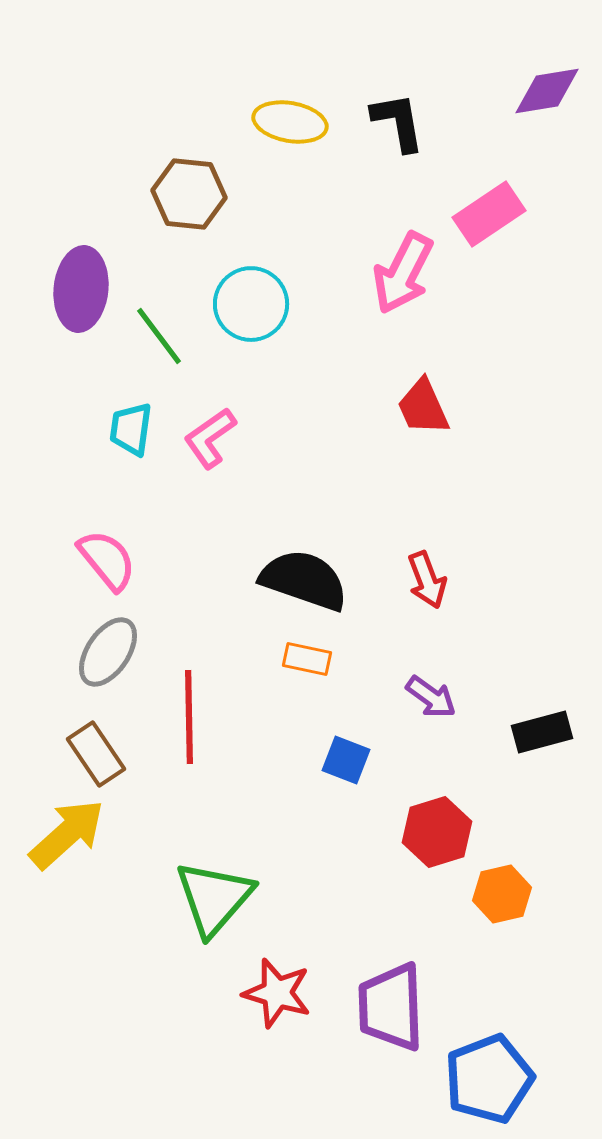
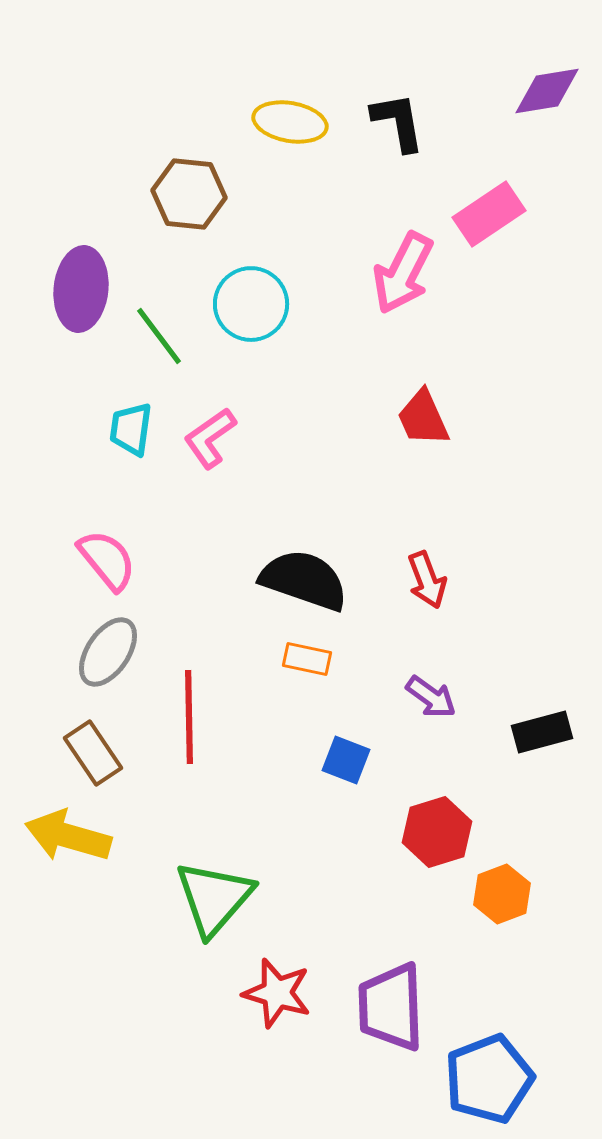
red trapezoid: moved 11 px down
brown rectangle: moved 3 px left, 1 px up
yellow arrow: moved 1 px right, 2 px down; rotated 122 degrees counterclockwise
orange hexagon: rotated 8 degrees counterclockwise
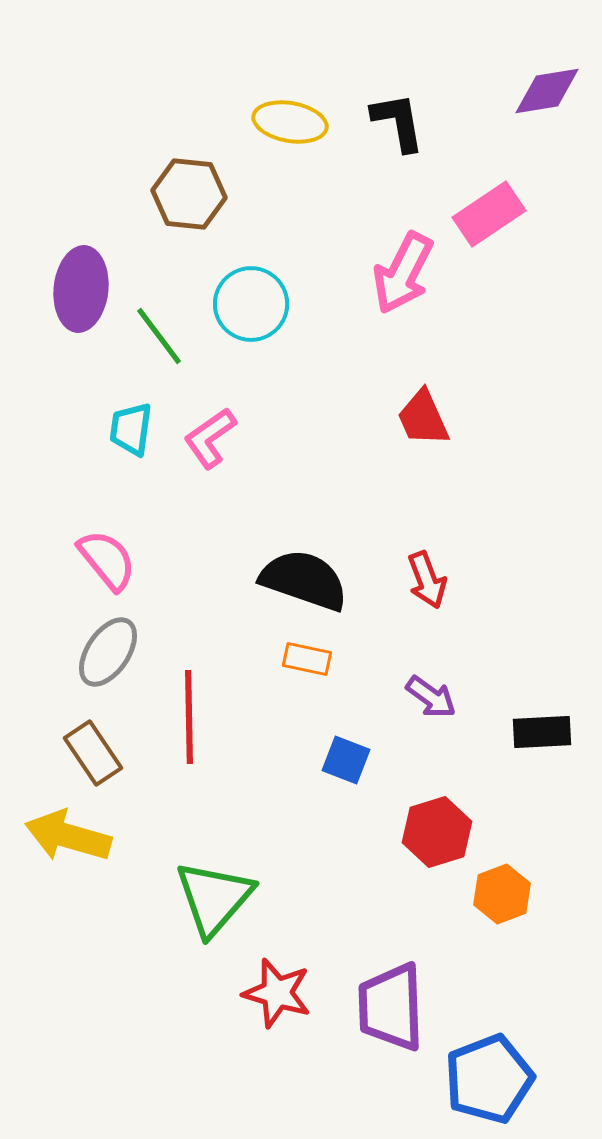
black rectangle: rotated 12 degrees clockwise
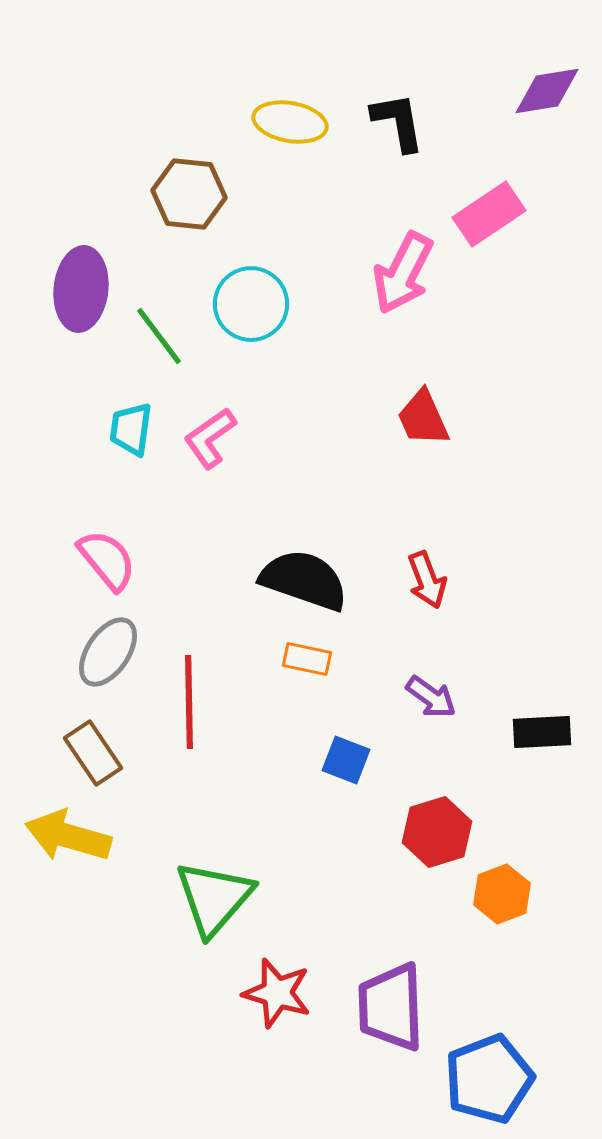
red line: moved 15 px up
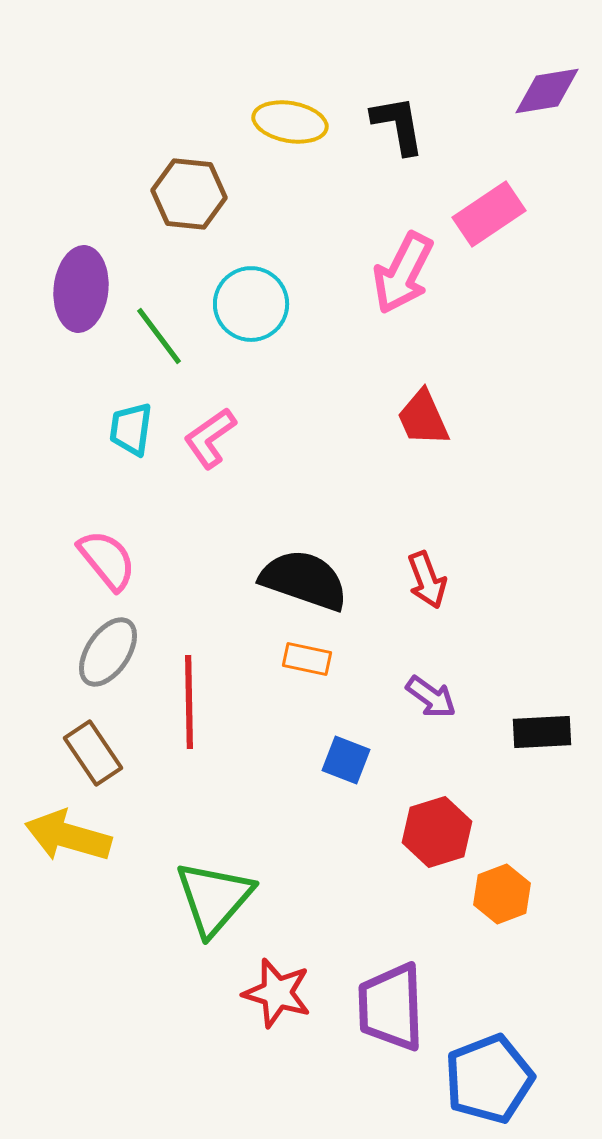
black L-shape: moved 3 px down
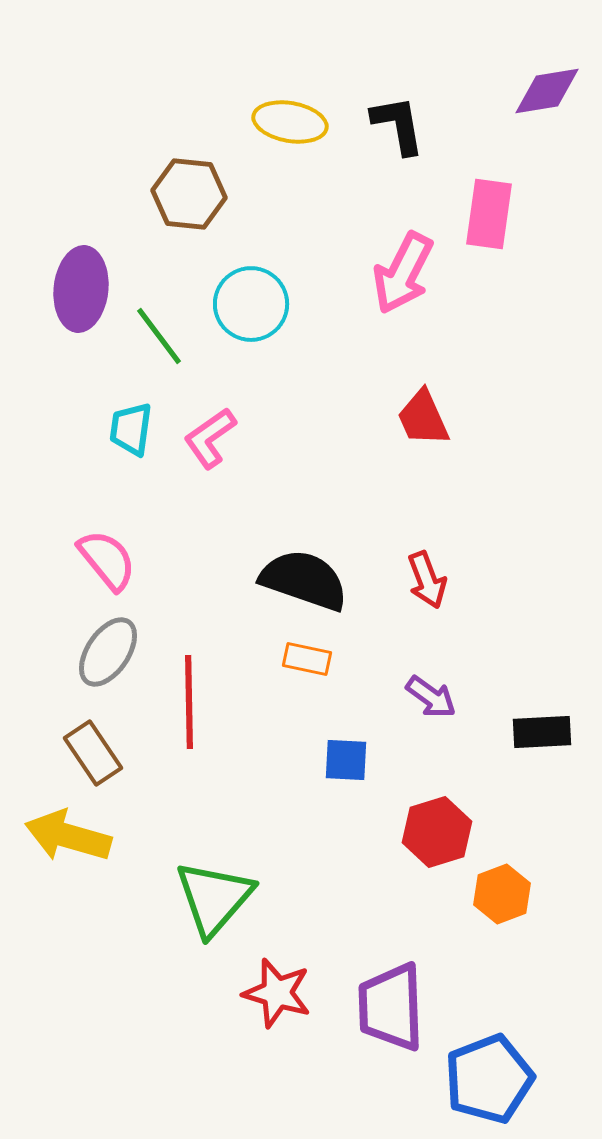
pink rectangle: rotated 48 degrees counterclockwise
blue square: rotated 18 degrees counterclockwise
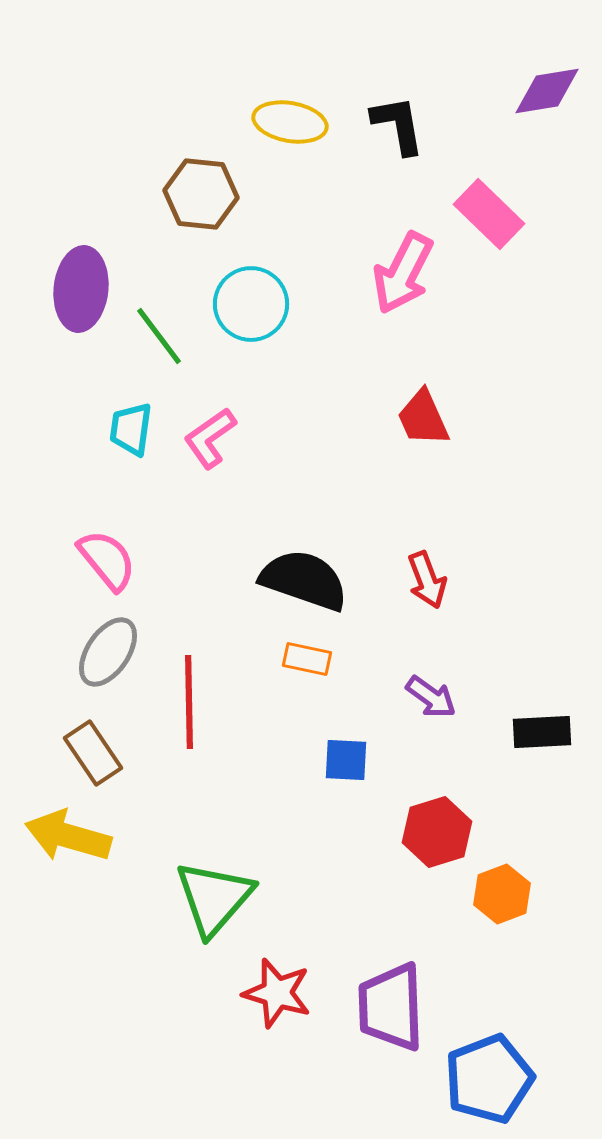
brown hexagon: moved 12 px right
pink rectangle: rotated 54 degrees counterclockwise
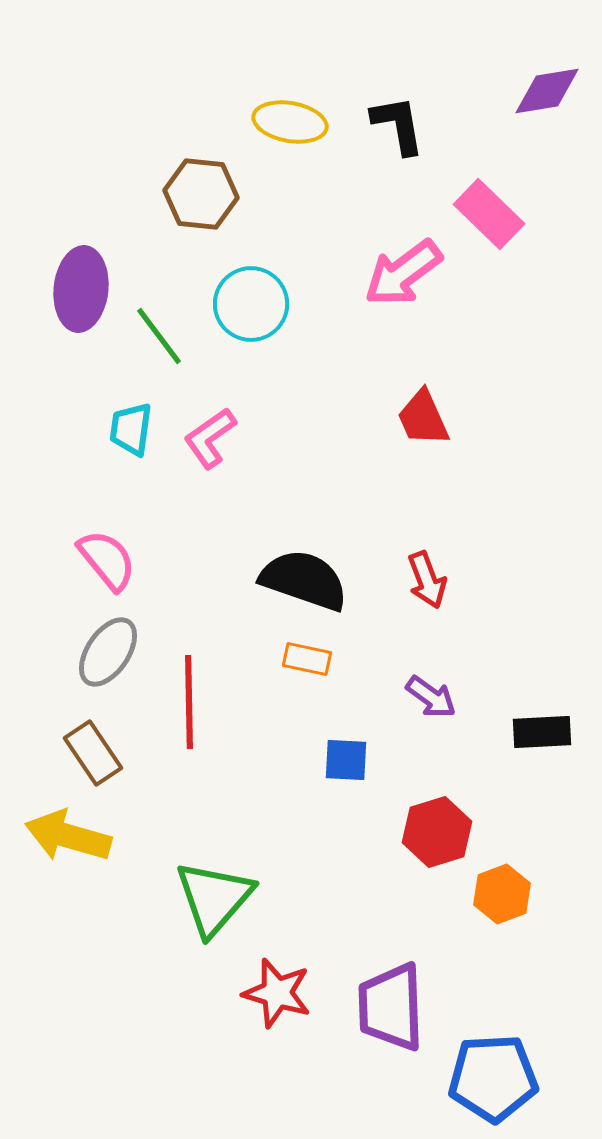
pink arrow: rotated 26 degrees clockwise
blue pentagon: moved 4 px right, 1 px up; rotated 18 degrees clockwise
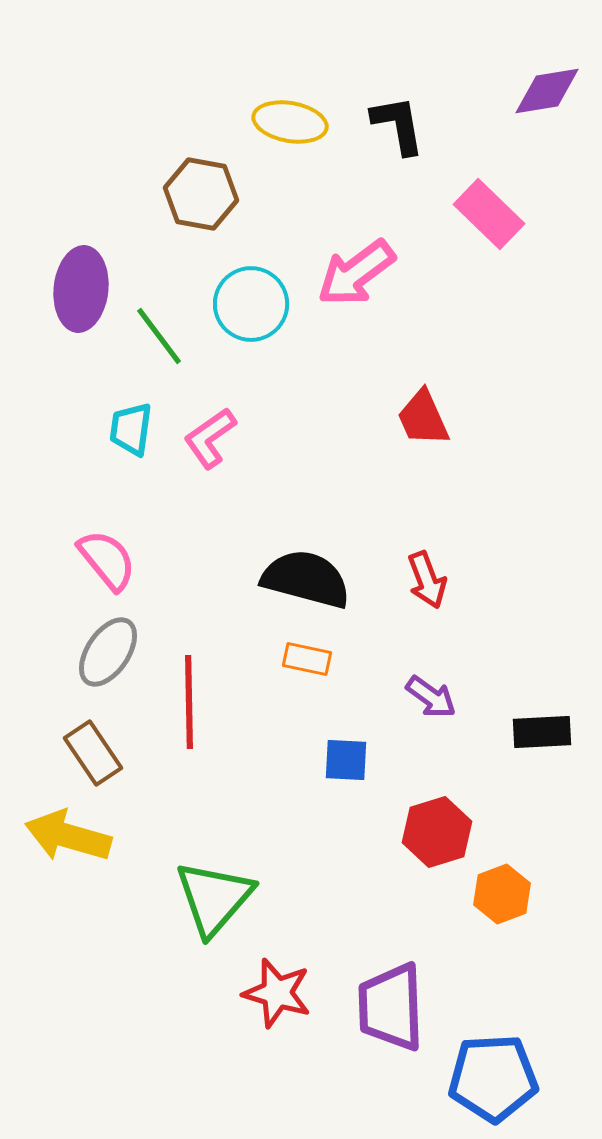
brown hexagon: rotated 4 degrees clockwise
pink arrow: moved 47 px left
black semicircle: moved 2 px right, 1 px up; rotated 4 degrees counterclockwise
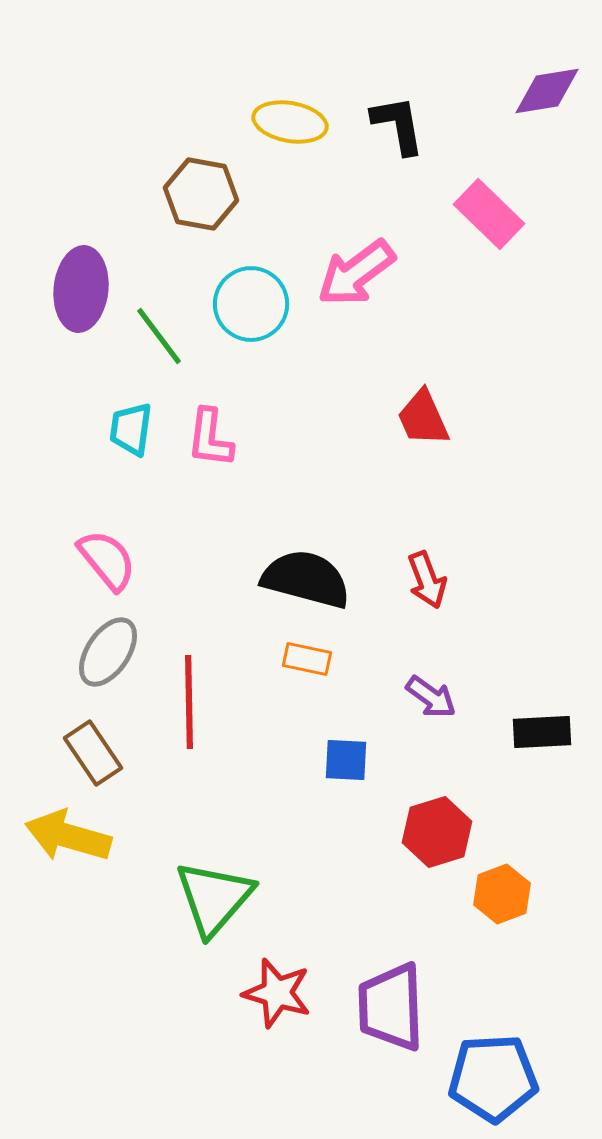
pink L-shape: rotated 48 degrees counterclockwise
